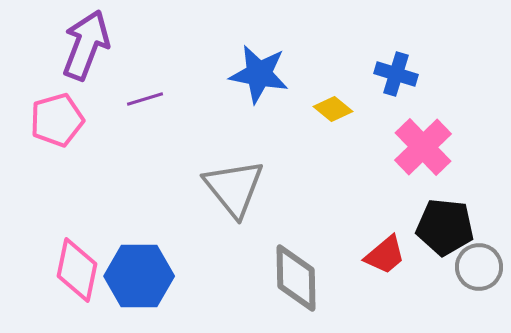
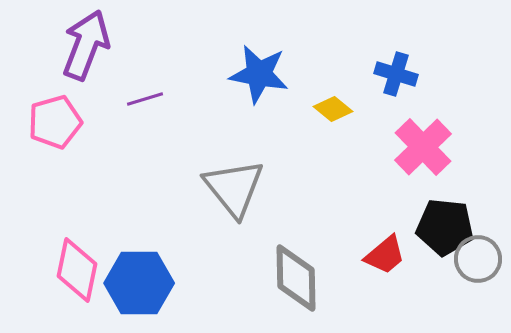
pink pentagon: moved 2 px left, 2 px down
gray circle: moved 1 px left, 8 px up
blue hexagon: moved 7 px down
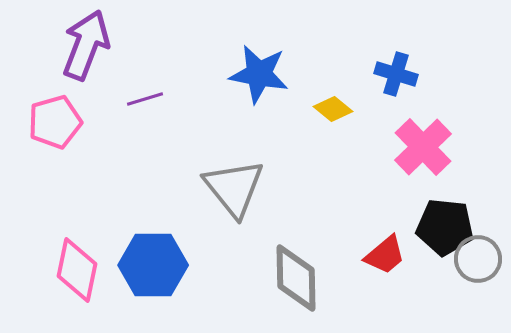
blue hexagon: moved 14 px right, 18 px up
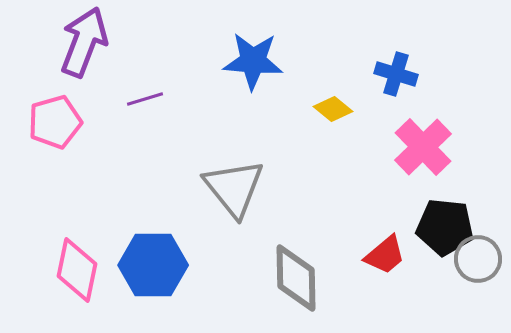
purple arrow: moved 2 px left, 3 px up
blue star: moved 6 px left, 13 px up; rotated 6 degrees counterclockwise
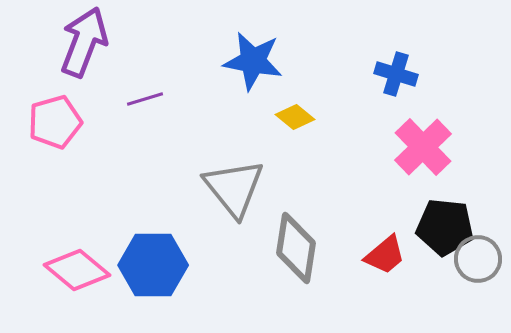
blue star: rotated 6 degrees clockwise
yellow diamond: moved 38 px left, 8 px down
pink diamond: rotated 62 degrees counterclockwise
gray diamond: moved 30 px up; rotated 10 degrees clockwise
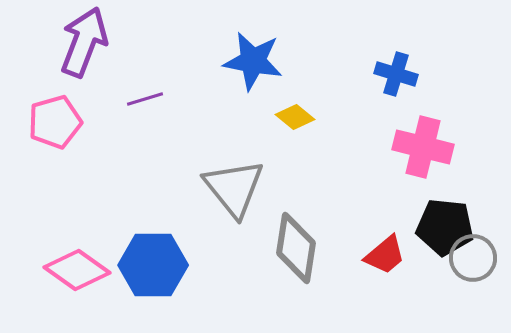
pink cross: rotated 32 degrees counterclockwise
gray circle: moved 5 px left, 1 px up
pink diamond: rotated 4 degrees counterclockwise
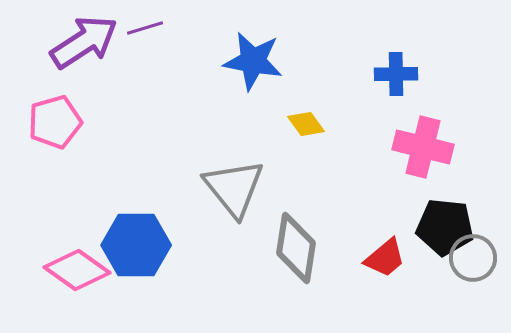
purple arrow: rotated 36 degrees clockwise
blue cross: rotated 18 degrees counterclockwise
purple line: moved 71 px up
yellow diamond: moved 11 px right, 7 px down; rotated 15 degrees clockwise
red trapezoid: moved 3 px down
blue hexagon: moved 17 px left, 20 px up
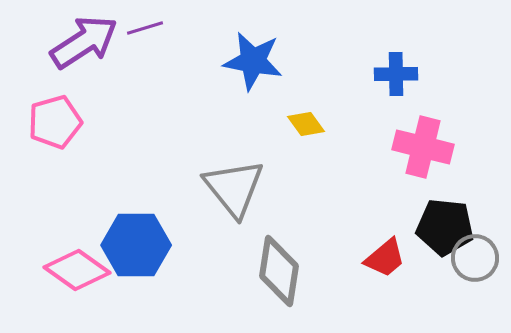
gray diamond: moved 17 px left, 23 px down
gray circle: moved 2 px right
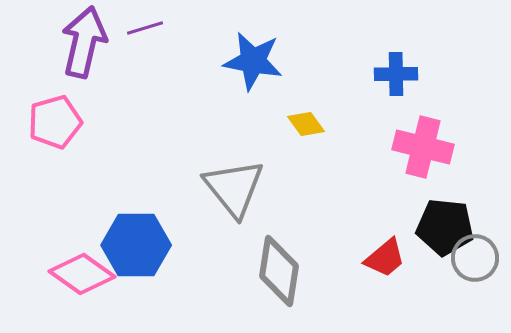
purple arrow: rotated 44 degrees counterclockwise
pink diamond: moved 5 px right, 4 px down
